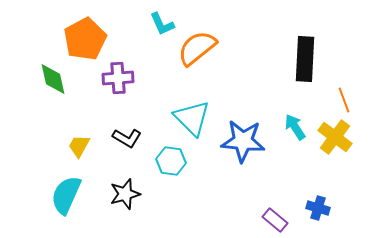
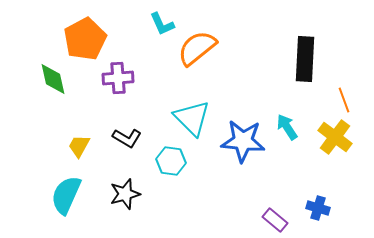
cyan arrow: moved 8 px left
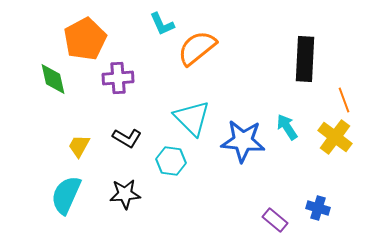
black star: rotated 12 degrees clockwise
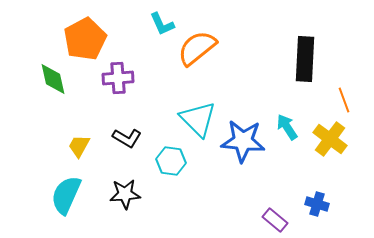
cyan triangle: moved 6 px right, 1 px down
yellow cross: moved 5 px left, 2 px down
blue cross: moved 1 px left, 4 px up
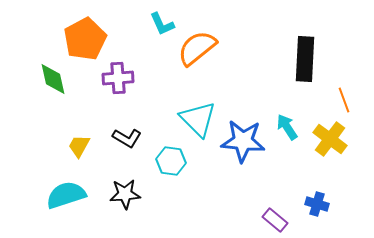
cyan semicircle: rotated 48 degrees clockwise
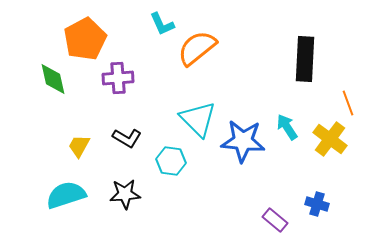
orange line: moved 4 px right, 3 px down
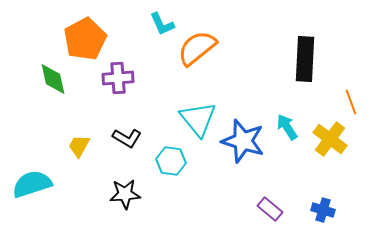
orange line: moved 3 px right, 1 px up
cyan triangle: rotated 6 degrees clockwise
blue star: rotated 12 degrees clockwise
cyan semicircle: moved 34 px left, 11 px up
blue cross: moved 6 px right, 6 px down
purple rectangle: moved 5 px left, 11 px up
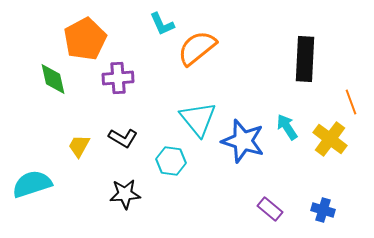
black L-shape: moved 4 px left
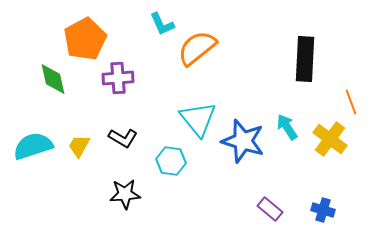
cyan semicircle: moved 1 px right, 38 px up
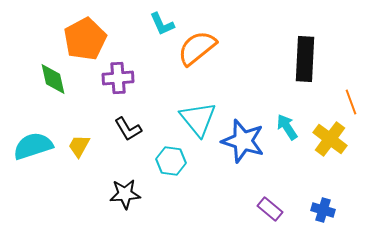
black L-shape: moved 5 px right, 9 px up; rotated 28 degrees clockwise
